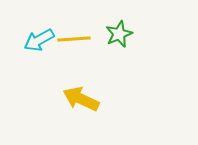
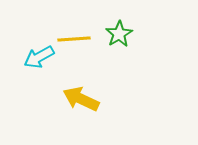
green star: rotated 8 degrees counterclockwise
cyan arrow: moved 17 px down
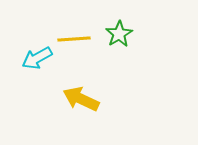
cyan arrow: moved 2 px left, 1 px down
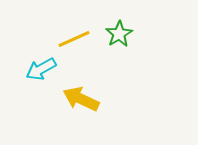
yellow line: rotated 20 degrees counterclockwise
cyan arrow: moved 4 px right, 11 px down
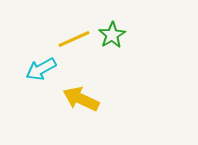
green star: moved 7 px left, 1 px down
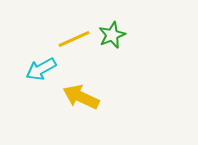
green star: rotated 8 degrees clockwise
yellow arrow: moved 2 px up
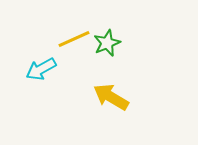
green star: moved 5 px left, 8 px down
yellow arrow: moved 30 px right; rotated 6 degrees clockwise
